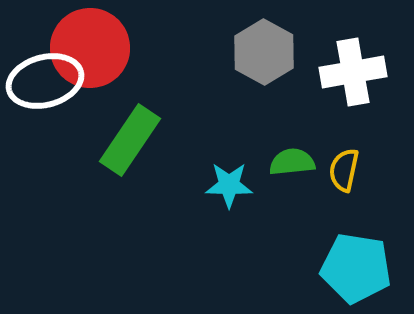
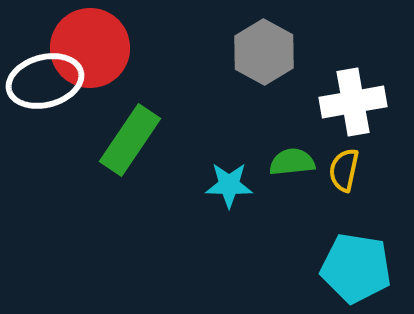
white cross: moved 30 px down
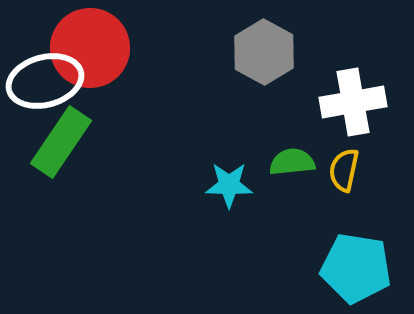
green rectangle: moved 69 px left, 2 px down
